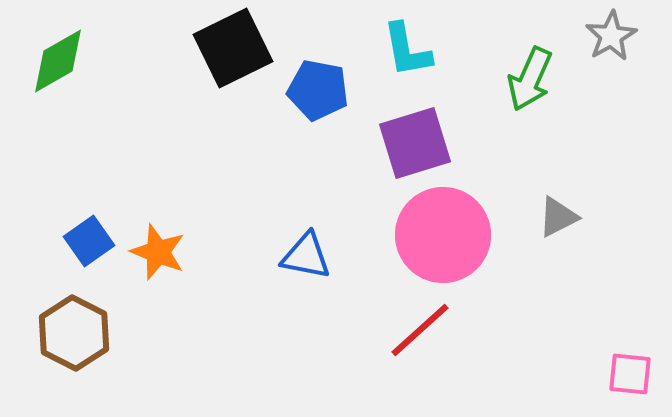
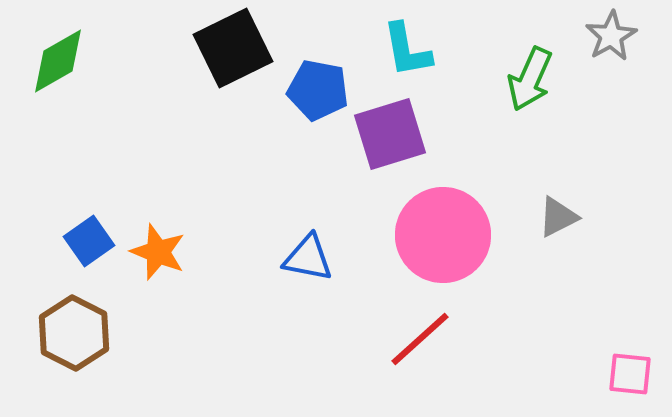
purple square: moved 25 px left, 9 px up
blue triangle: moved 2 px right, 2 px down
red line: moved 9 px down
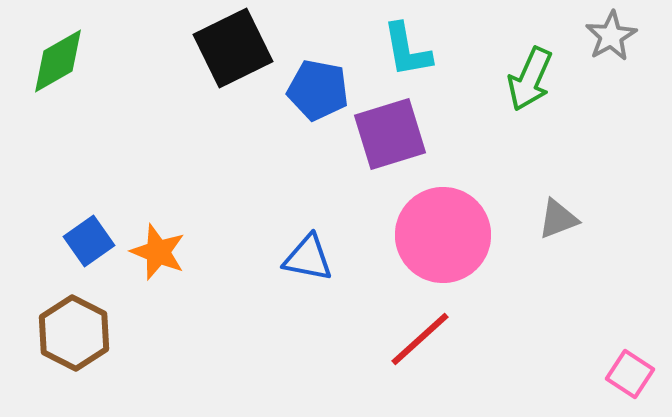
gray triangle: moved 2 px down; rotated 6 degrees clockwise
pink square: rotated 27 degrees clockwise
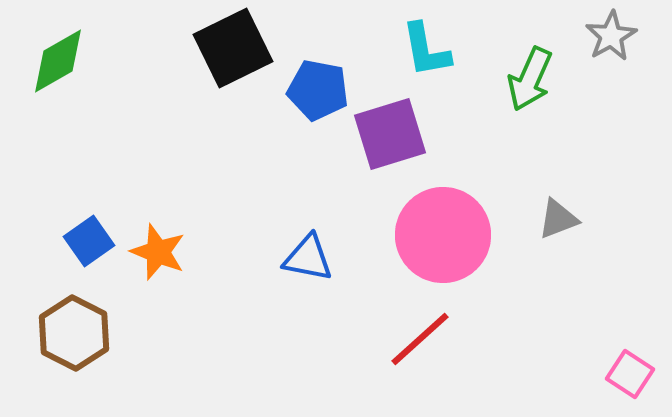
cyan L-shape: moved 19 px right
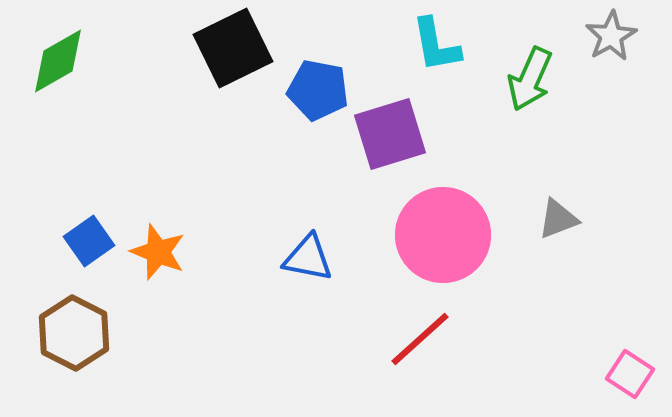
cyan L-shape: moved 10 px right, 5 px up
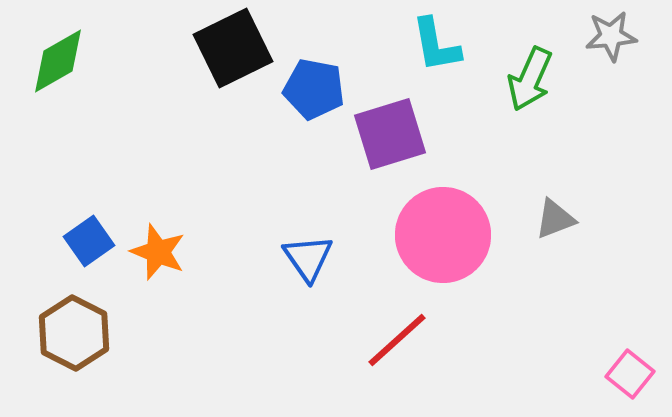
gray star: rotated 24 degrees clockwise
blue pentagon: moved 4 px left, 1 px up
gray triangle: moved 3 px left
blue triangle: rotated 44 degrees clockwise
red line: moved 23 px left, 1 px down
pink square: rotated 6 degrees clockwise
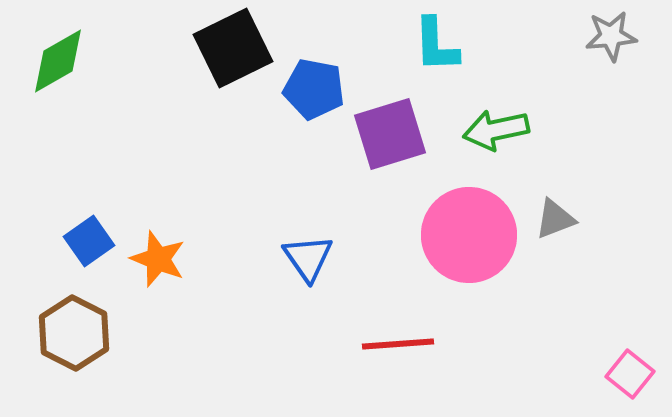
cyan L-shape: rotated 8 degrees clockwise
green arrow: moved 34 px left, 51 px down; rotated 54 degrees clockwise
pink circle: moved 26 px right
orange star: moved 7 px down
red line: moved 1 px right, 4 px down; rotated 38 degrees clockwise
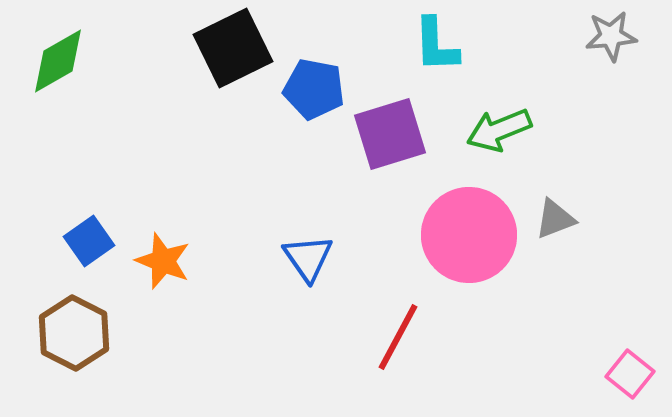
green arrow: moved 3 px right; rotated 10 degrees counterclockwise
orange star: moved 5 px right, 2 px down
red line: moved 7 px up; rotated 58 degrees counterclockwise
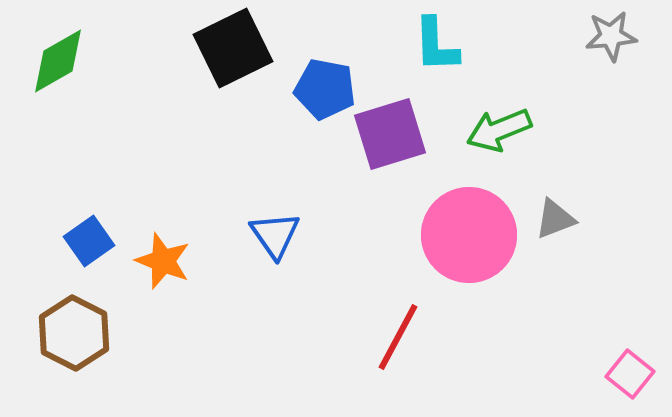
blue pentagon: moved 11 px right
blue triangle: moved 33 px left, 23 px up
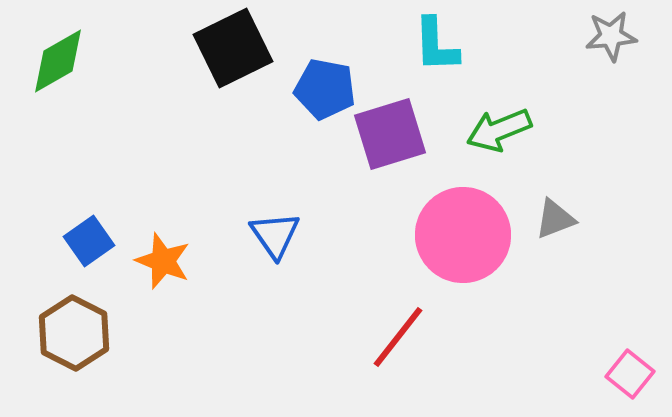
pink circle: moved 6 px left
red line: rotated 10 degrees clockwise
